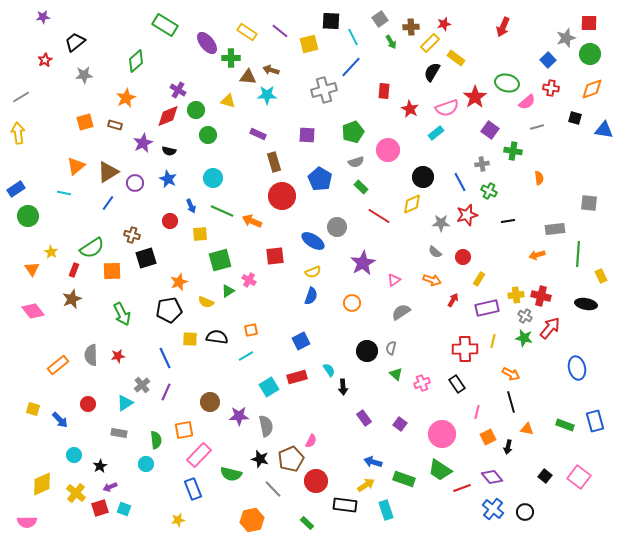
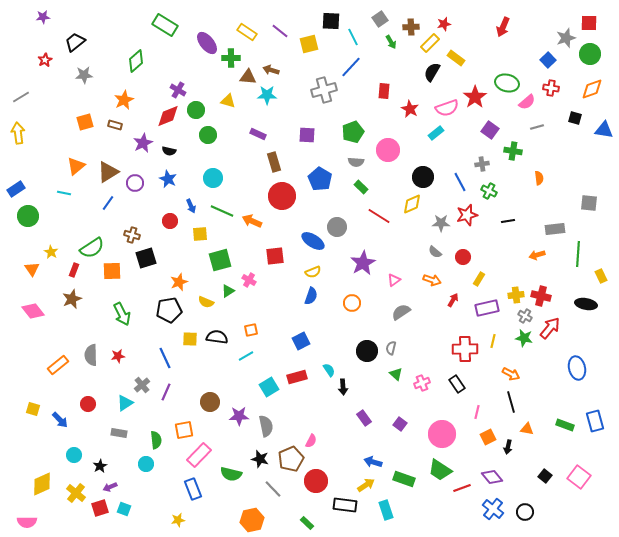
orange star at (126, 98): moved 2 px left, 2 px down
gray semicircle at (356, 162): rotated 21 degrees clockwise
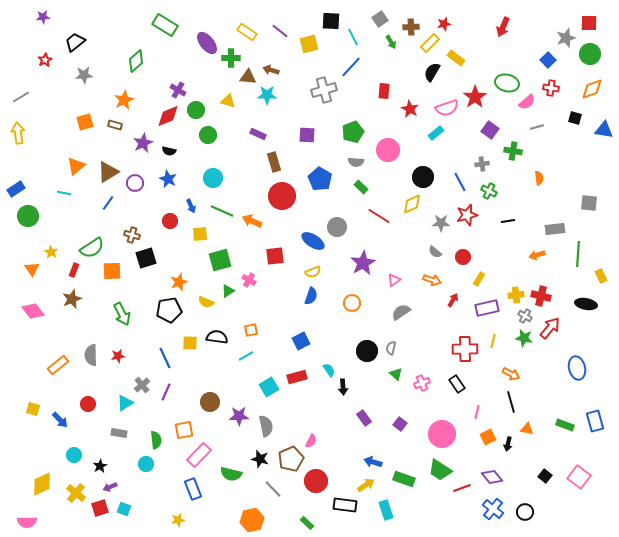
yellow square at (190, 339): moved 4 px down
black arrow at (508, 447): moved 3 px up
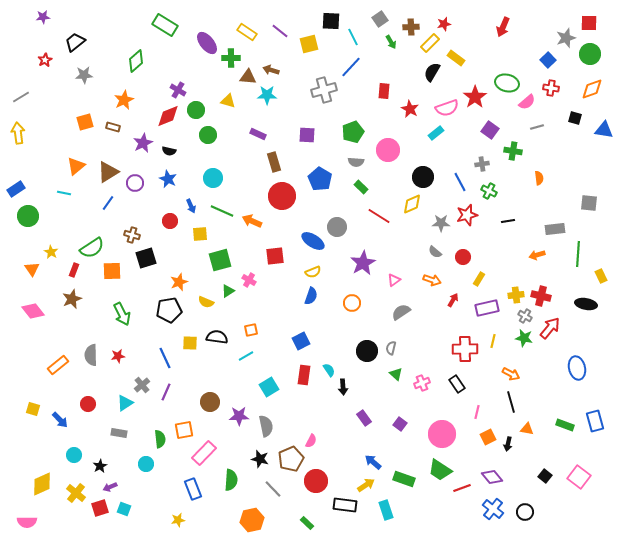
brown rectangle at (115, 125): moved 2 px left, 2 px down
red rectangle at (297, 377): moved 7 px right, 2 px up; rotated 66 degrees counterclockwise
green semicircle at (156, 440): moved 4 px right, 1 px up
pink rectangle at (199, 455): moved 5 px right, 2 px up
blue arrow at (373, 462): rotated 24 degrees clockwise
green semicircle at (231, 474): moved 6 px down; rotated 100 degrees counterclockwise
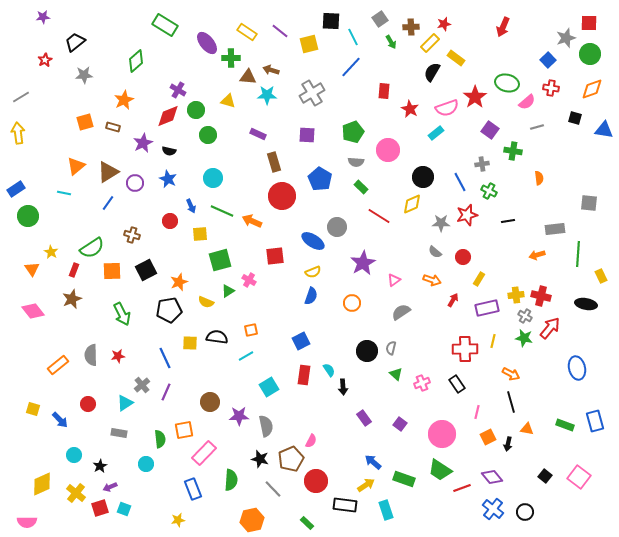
gray cross at (324, 90): moved 12 px left, 3 px down; rotated 15 degrees counterclockwise
black square at (146, 258): moved 12 px down; rotated 10 degrees counterclockwise
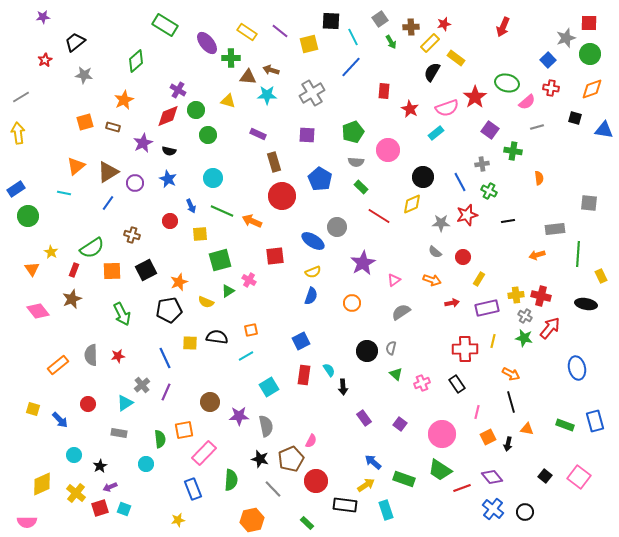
gray star at (84, 75): rotated 12 degrees clockwise
red arrow at (453, 300): moved 1 px left, 3 px down; rotated 48 degrees clockwise
pink diamond at (33, 311): moved 5 px right
